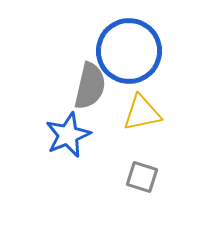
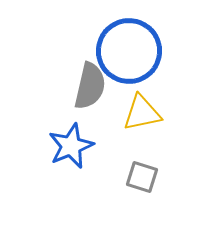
blue star: moved 3 px right, 11 px down
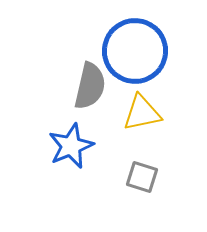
blue circle: moved 6 px right
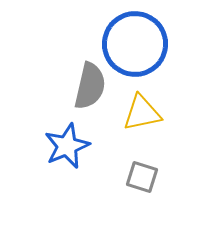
blue circle: moved 7 px up
blue star: moved 4 px left
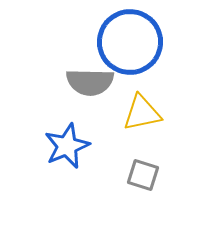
blue circle: moved 5 px left, 2 px up
gray semicircle: moved 4 px up; rotated 78 degrees clockwise
gray square: moved 1 px right, 2 px up
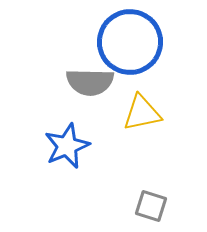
gray square: moved 8 px right, 31 px down
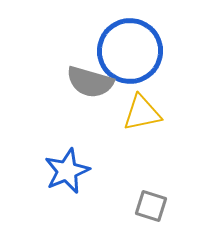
blue circle: moved 9 px down
gray semicircle: rotated 15 degrees clockwise
blue star: moved 25 px down
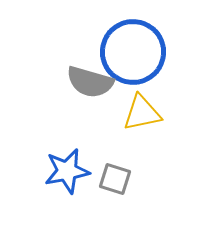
blue circle: moved 3 px right, 1 px down
blue star: rotated 12 degrees clockwise
gray square: moved 36 px left, 27 px up
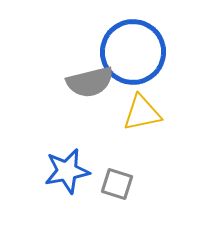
gray semicircle: rotated 30 degrees counterclockwise
gray square: moved 2 px right, 5 px down
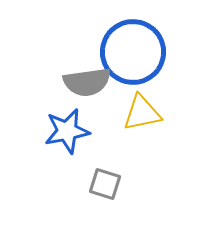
gray semicircle: moved 3 px left; rotated 6 degrees clockwise
blue star: moved 40 px up
gray square: moved 12 px left
